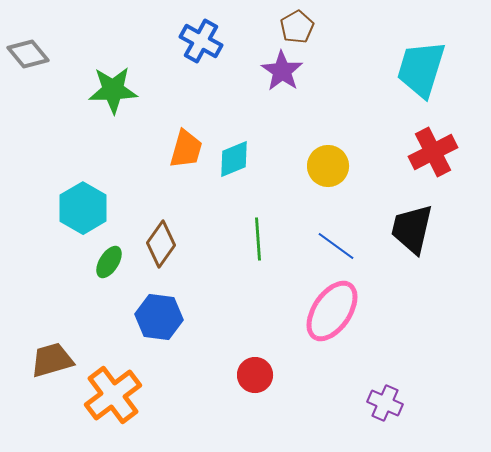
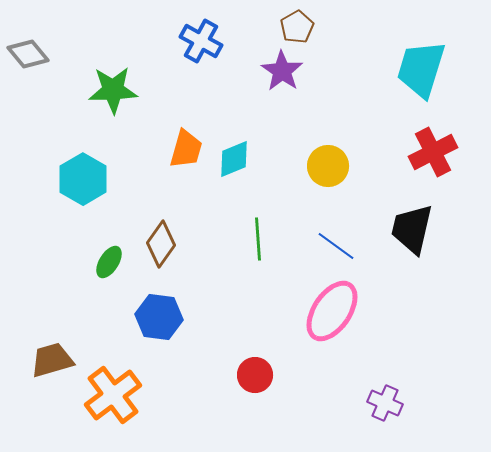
cyan hexagon: moved 29 px up
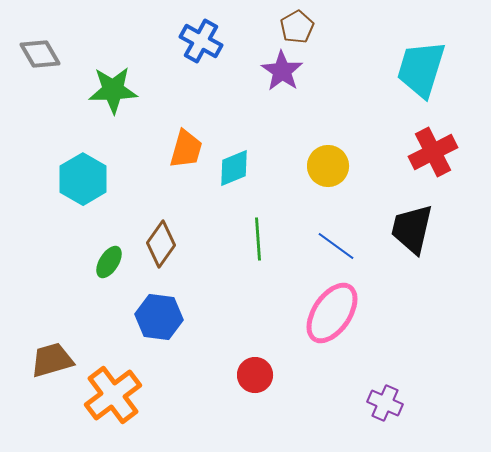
gray diamond: moved 12 px right; rotated 9 degrees clockwise
cyan diamond: moved 9 px down
pink ellipse: moved 2 px down
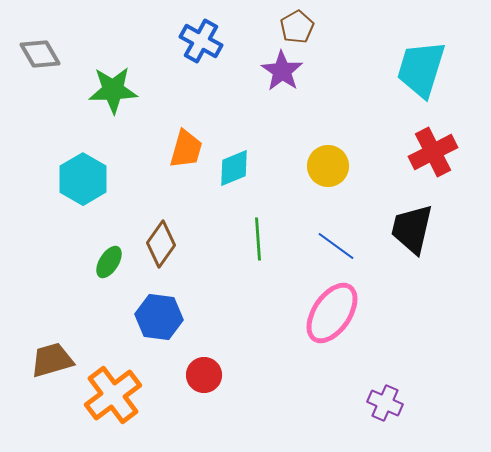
red circle: moved 51 px left
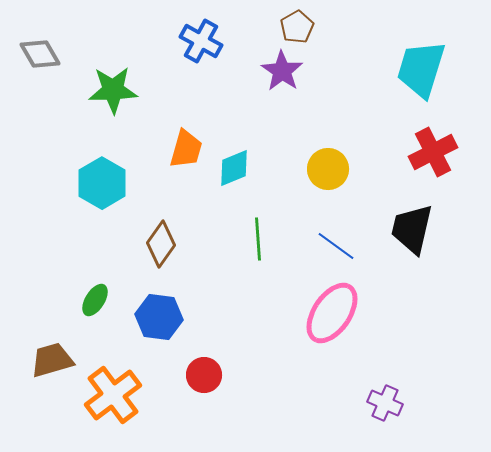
yellow circle: moved 3 px down
cyan hexagon: moved 19 px right, 4 px down
green ellipse: moved 14 px left, 38 px down
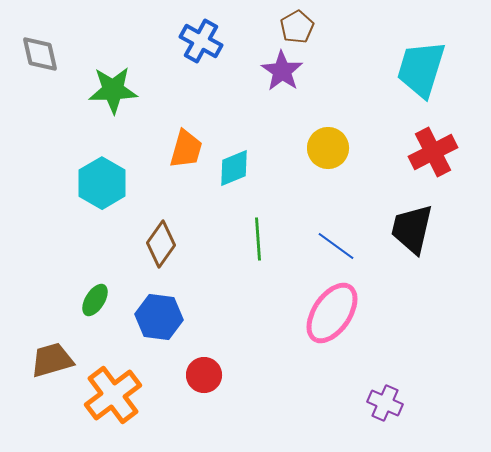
gray diamond: rotated 18 degrees clockwise
yellow circle: moved 21 px up
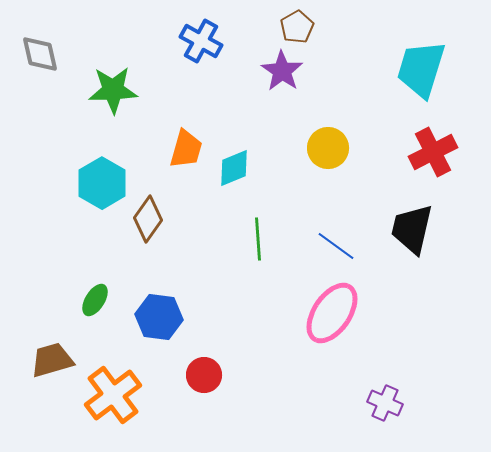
brown diamond: moved 13 px left, 25 px up
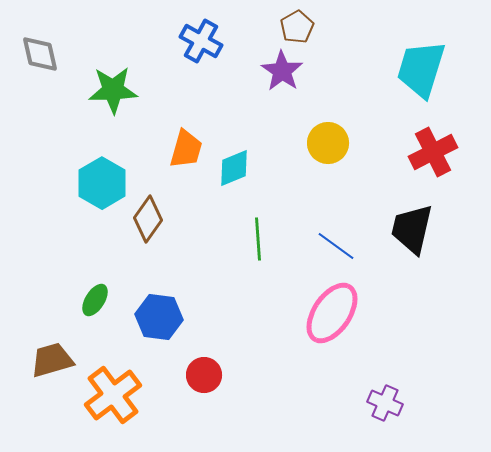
yellow circle: moved 5 px up
